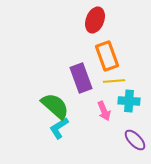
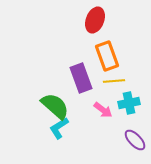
cyan cross: moved 2 px down; rotated 15 degrees counterclockwise
pink arrow: moved 1 px left, 1 px up; rotated 30 degrees counterclockwise
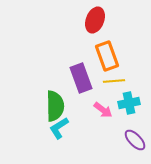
green semicircle: rotated 48 degrees clockwise
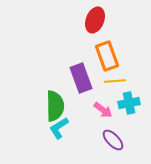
yellow line: moved 1 px right
purple ellipse: moved 22 px left
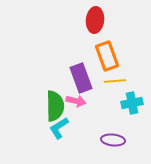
red ellipse: rotated 15 degrees counterclockwise
cyan cross: moved 3 px right
pink arrow: moved 27 px left, 9 px up; rotated 24 degrees counterclockwise
purple ellipse: rotated 40 degrees counterclockwise
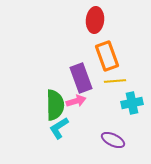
pink arrow: rotated 30 degrees counterclockwise
green semicircle: moved 1 px up
purple ellipse: rotated 20 degrees clockwise
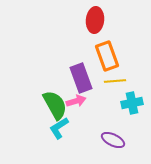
green semicircle: rotated 28 degrees counterclockwise
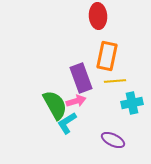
red ellipse: moved 3 px right, 4 px up; rotated 10 degrees counterclockwise
orange rectangle: rotated 32 degrees clockwise
cyan L-shape: moved 8 px right, 5 px up
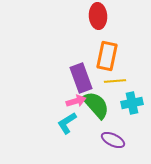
green semicircle: moved 41 px right; rotated 12 degrees counterclockwise
